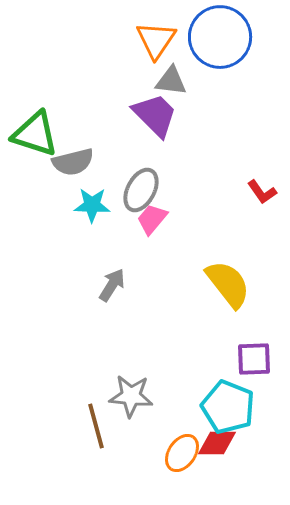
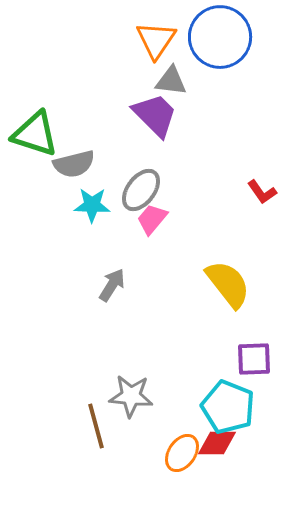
gray semicircle: moved 1 px right, 2 px down
gray ellipse: rotated 9 degrees clockwise
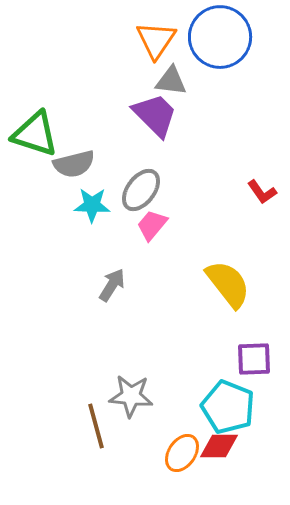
pink trapezoid: moved 6 px down
red diamond: moved 2 px right, 3 px down
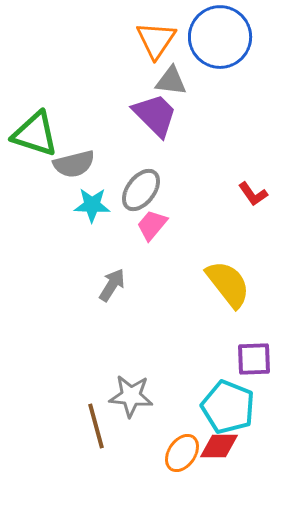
red L-shape: moved 9 px left, 2 px down
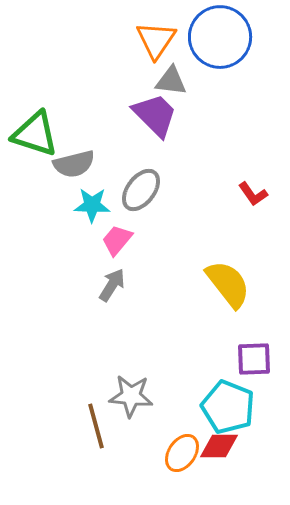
pink trapezoid: moved 35 px left, 15 px down
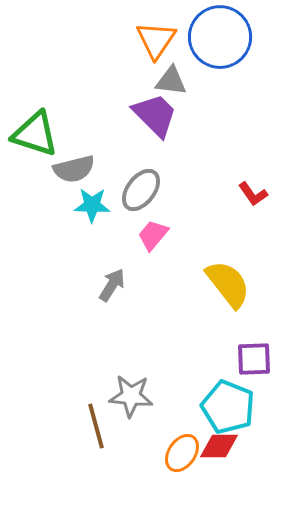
gray semicircle: moved 5 px down
pink trapezoid: moved 36 px right, 5 px up
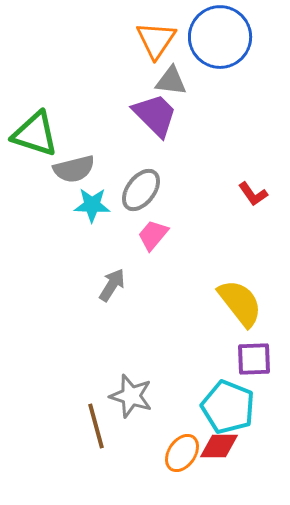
yellow semicircle: moved 12 px right, 19 px down
gray star: rotated 12 degrees clockwise
